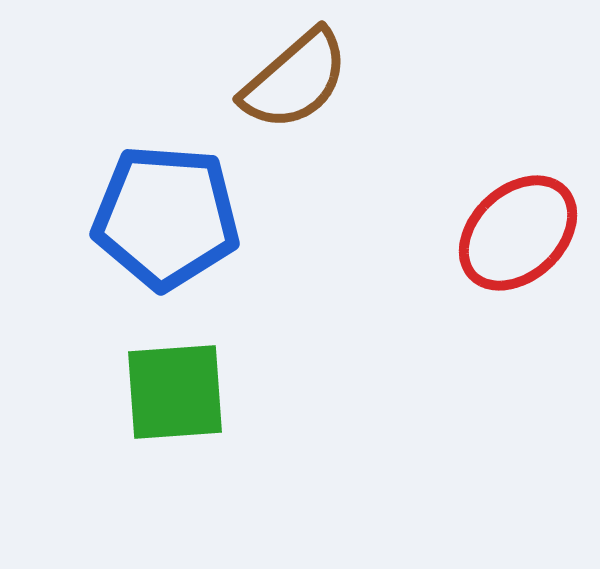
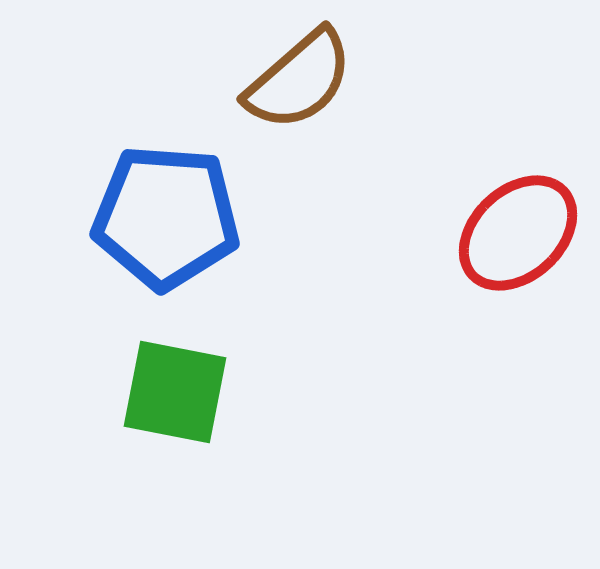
brown semicircle: moved 4 px right
green square: rotated 15 degrees clockwise
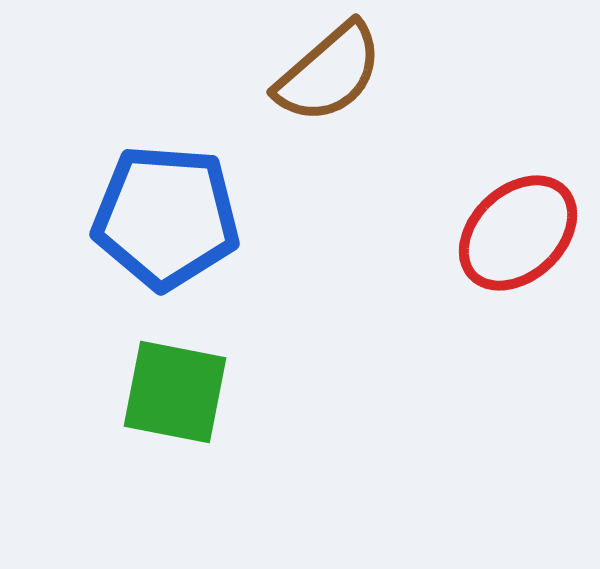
brown semicircle: moved 30 px right, 7 px up
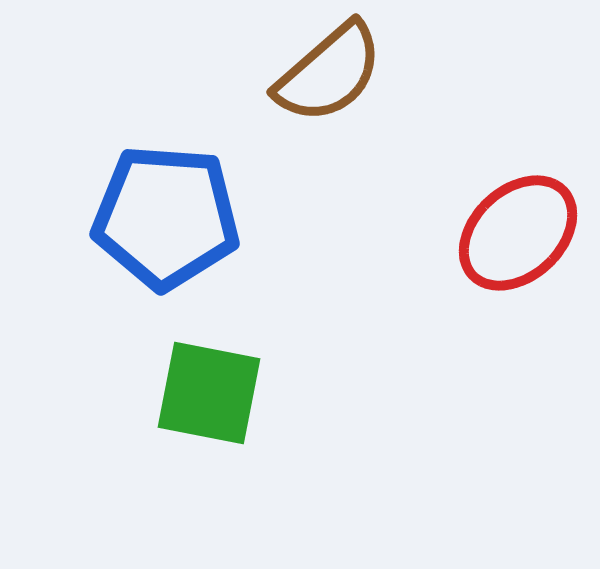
green square: moved 34 px right, 1 px down
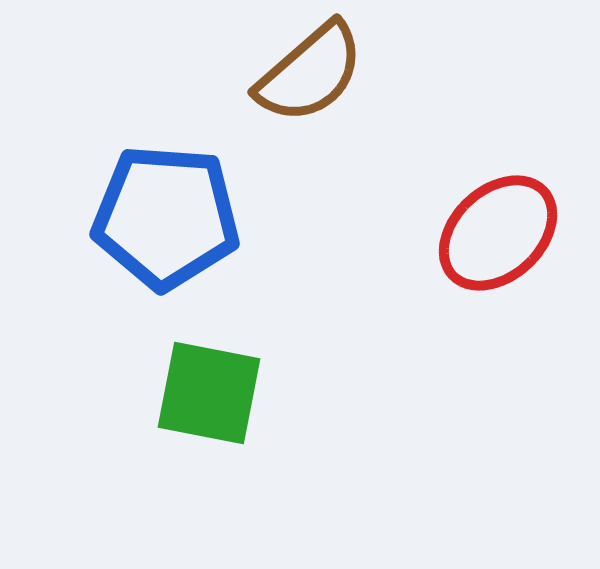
brown semicircle: moved 19 px left
red ellipse: moved 20 px left
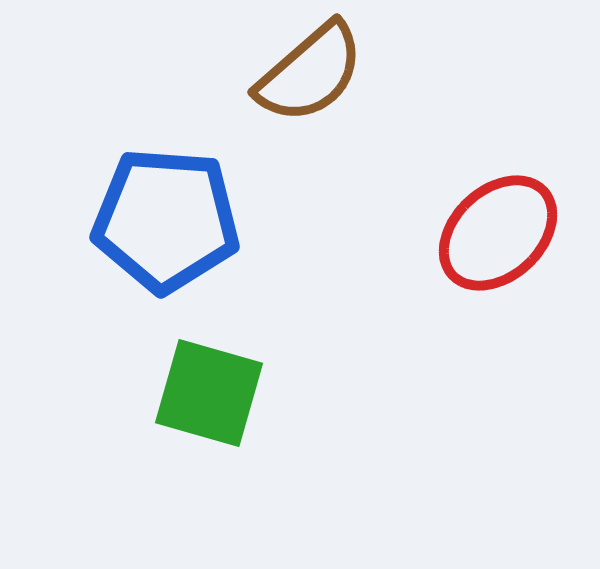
blue pentagon: moved 3 px down
green square: rotated 5 degrees clockwise
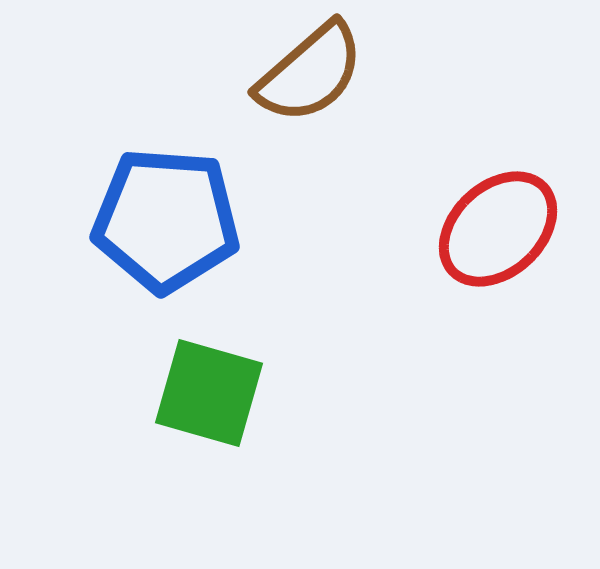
red ellipse: moved 4 px up
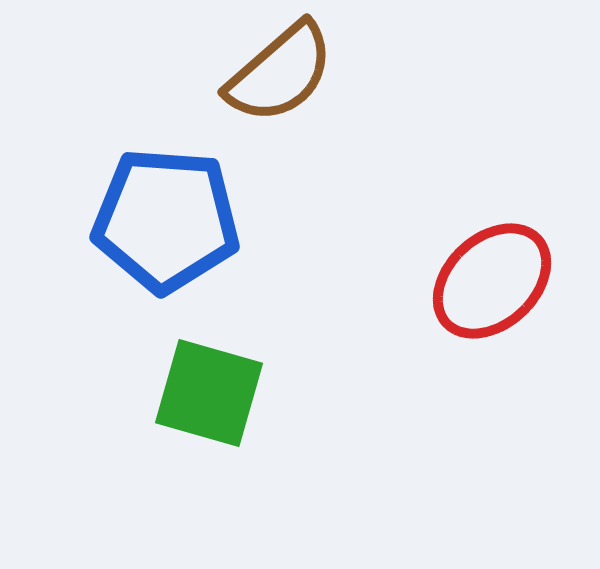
brown semicircle: moved 30 px left
red ellipse: moved 6 px left, 52 px down
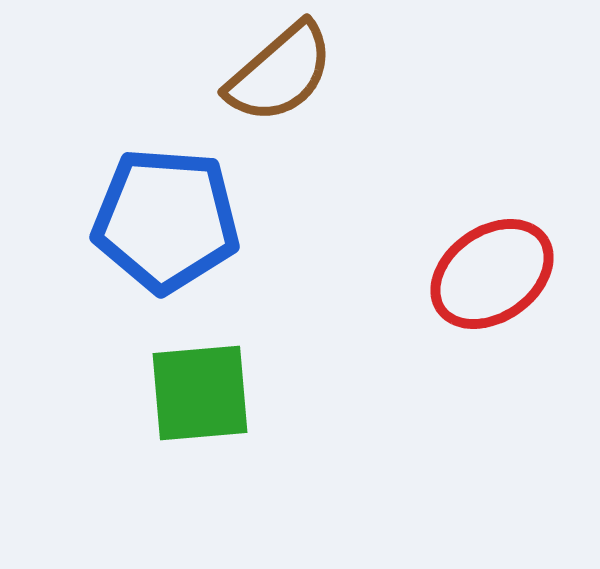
red ellipse: moved 7 px up; rotated 8 degrees clockwise
green square: moved 9 px left; rotated 21 degrees counterclockwise
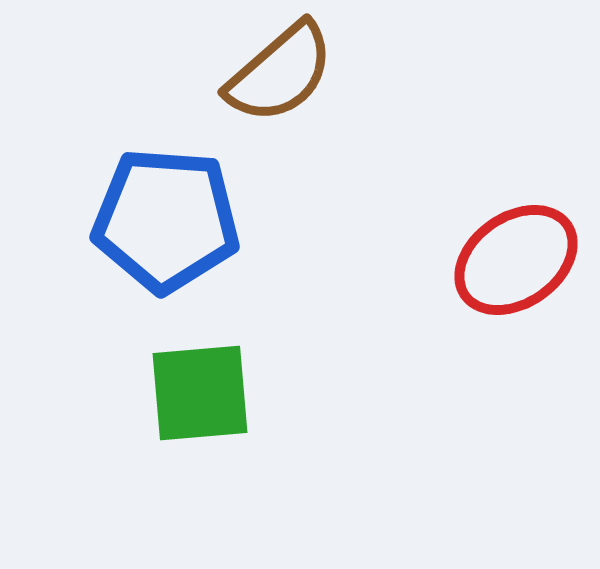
red ellipse: moved 24 px right, 14 px up
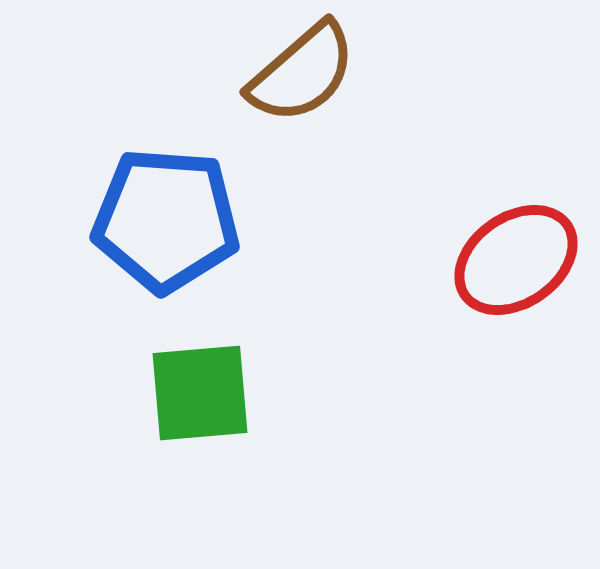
brown semicircle: moved 22 px right
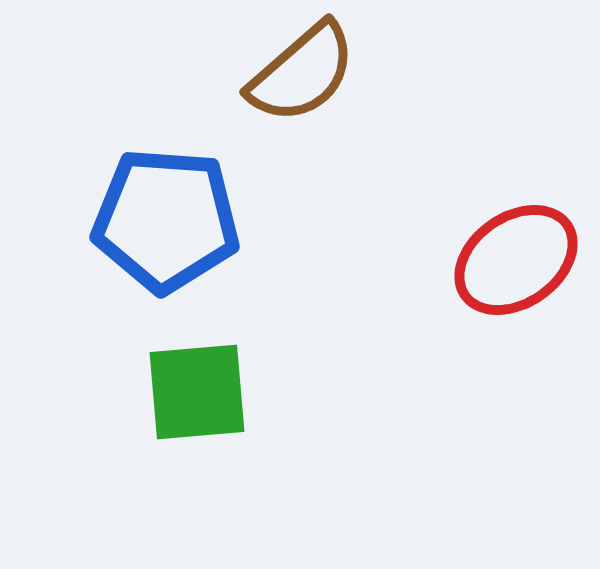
green square: moved 3 px left, 1 px up
